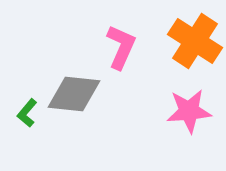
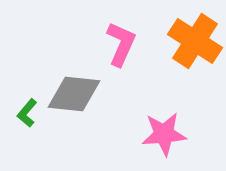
pink L-shape: moved 3 px up
pink star: moved 25 px left, 23 px down
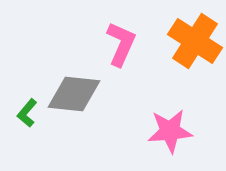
pink star: moved 6 px right, 3 px up
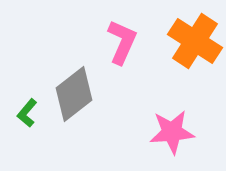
pink L-shape: moved 1 px right, 2 px up
gray diamond: rotated 44 degrees counterclockwise
pink star: moved 2 px right, 1 px down
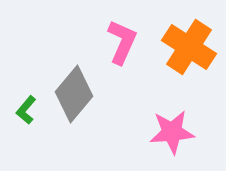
orange cross: moved 6 px left, 6 px down
gray diamond: rotated 12 degrees counterclockwise
green L-shape: moved 1 px left, 3 px up
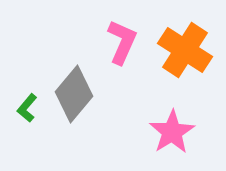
orange cross: moved 4 px left, 3 px down
green L-shape: moved 1 px right, 2 px up
pink star: rotated 27 degrees counterclockwise
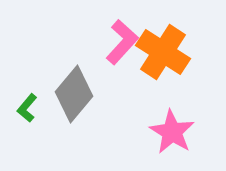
pink L-shape: rotated 18 degrees clockwise
orange cross: moved 22 px left, 2 px down
pink star: rotated 9 degrees counterclockwise
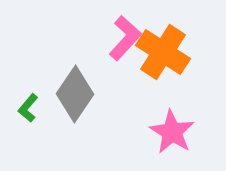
pink L-shape: moved 3 px right, 4 px up
gray diamond: moved 1 px right; rotated 6 degrees counterclockwise
green L-shape: moved 1 px right
